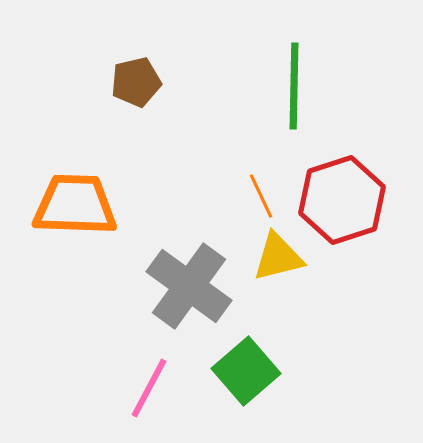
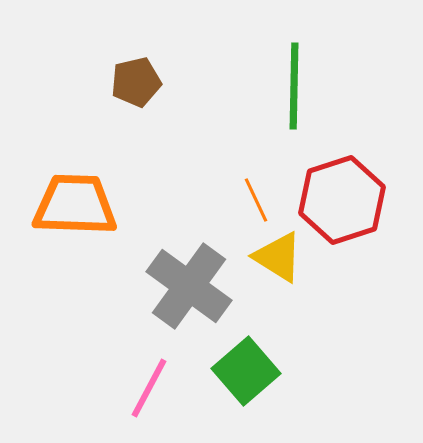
orange line: moved 5 px left, 4 px down
yellow triangle: rotated 46 degrees clockwise
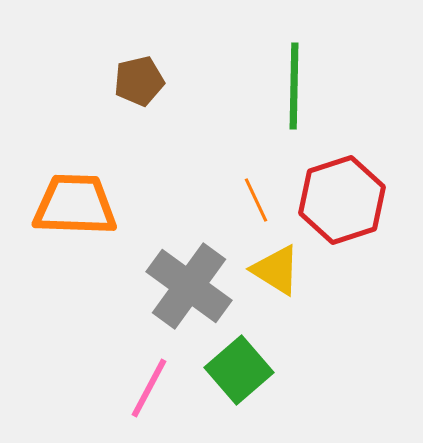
brown pentagon: moved 3 px right, 1 px up
yellow triangle: moved 2 px left, 13 px down
green square: moved 7 px left, 1 px up
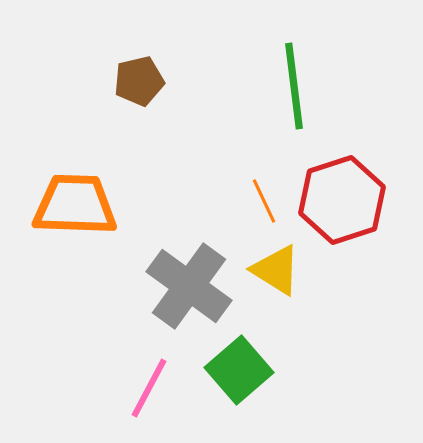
green line: rotated 8 degrees counterclockwise
orange line: moved 8 px right, 1 px down
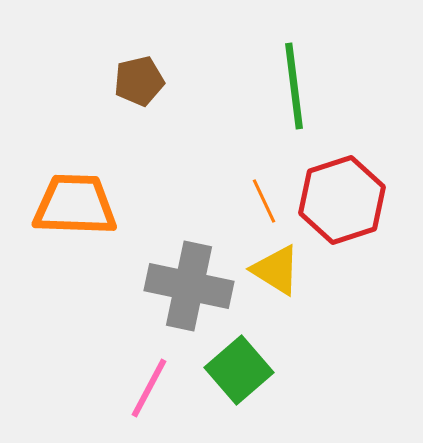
gray cross: rotated 24 degrees counterclockwise
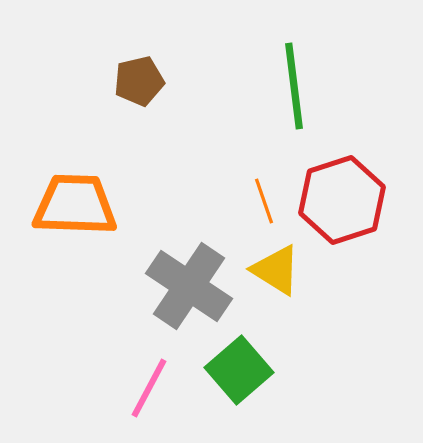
orange line: rotated 6 degrees clockwise
gray cross: rotated 22 degrees clockwise
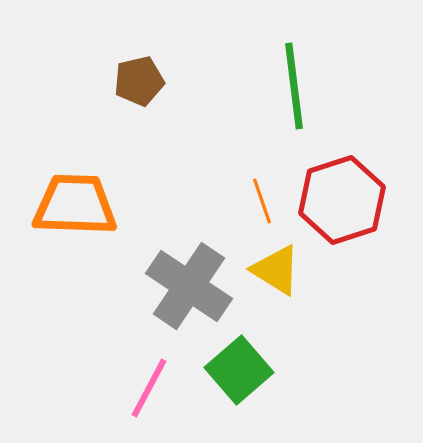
orange line: moved 2 px left
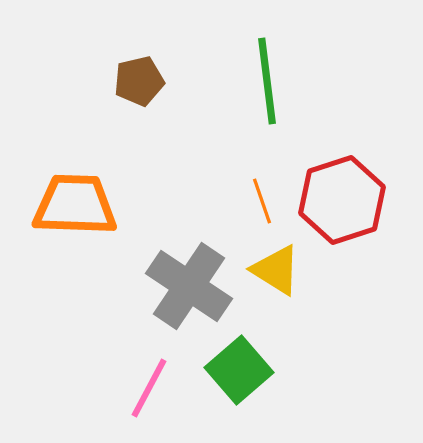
green line: moved 27 px left, 5 px up
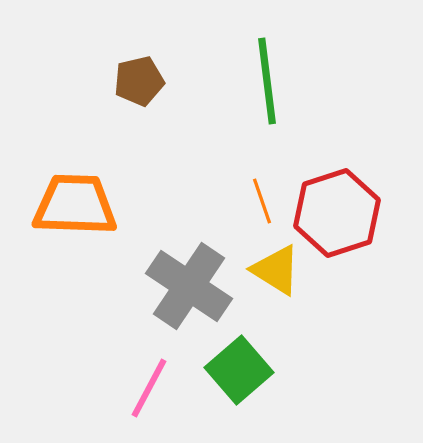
red hexagon: moved 5 px left, 13 px down
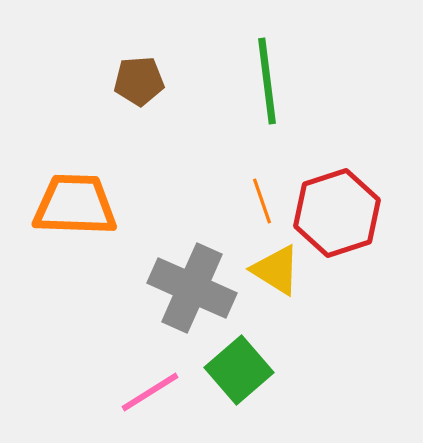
brown pentagon: rotated 9 degrees clockwise
gray cross: moved 3 px right, 2 px down; rotated 10 degrees counterclockwise
pink line: moved 1 px right, 4 px down; rotated 30 degrees clockwise
